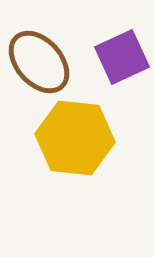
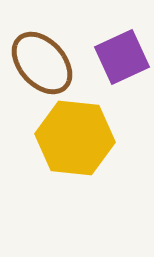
brown ellipse: moved 3 px right, 1 px down
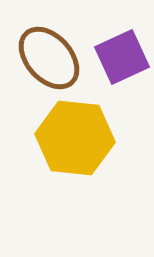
brown ellipse: moved 7 px right, 5 px up
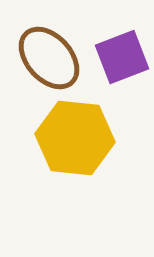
purple square: rotated 4 degrees clockwise
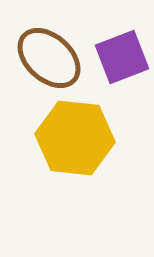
brown ellipse: rotated 6 degrees counterclockwise
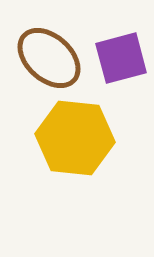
purple square: moved 1 px left, 1 px down; rotated 6 degrees clockwise
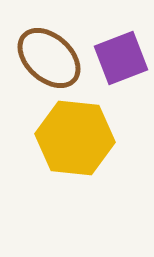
purple square: rotated 6 degrees counterclockwise
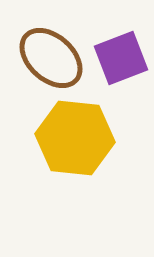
brown ellipse: moved 2 px right
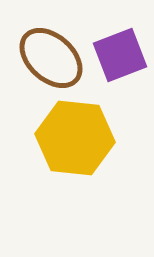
purple square: moved 1 px left, 3 px up
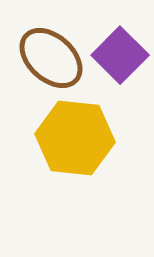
purple square: rotated 24 degrees counterclockwise
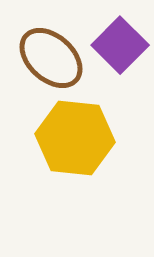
purple square: moved 10 px up
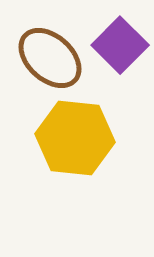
brown ellipse: moved 1 px left
